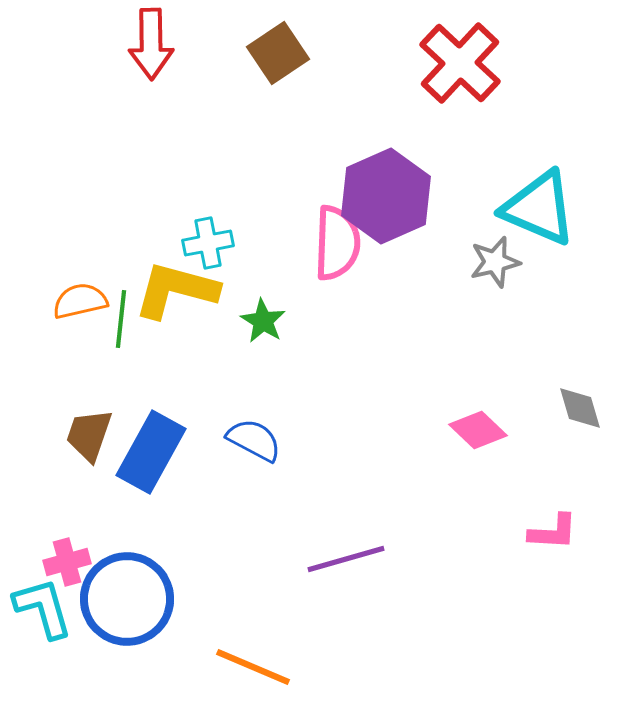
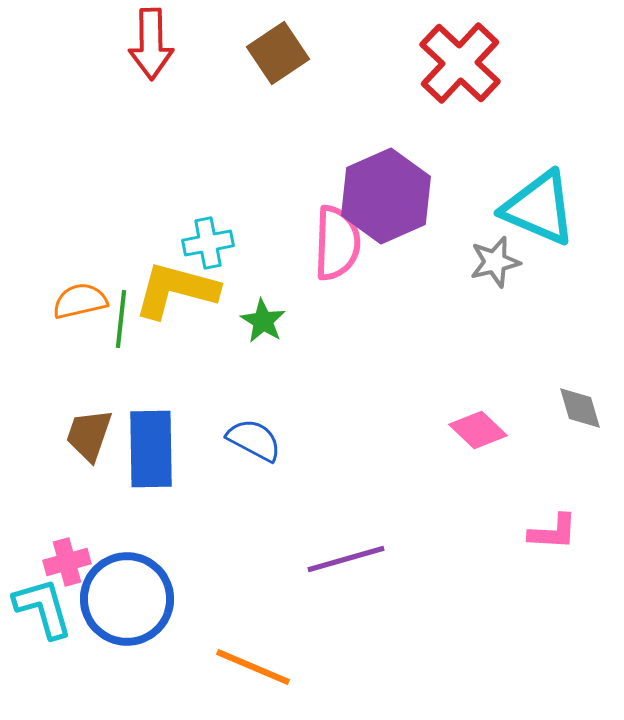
blue rectangle: moved 3 px up; rotated 30 degrees counterclockwise
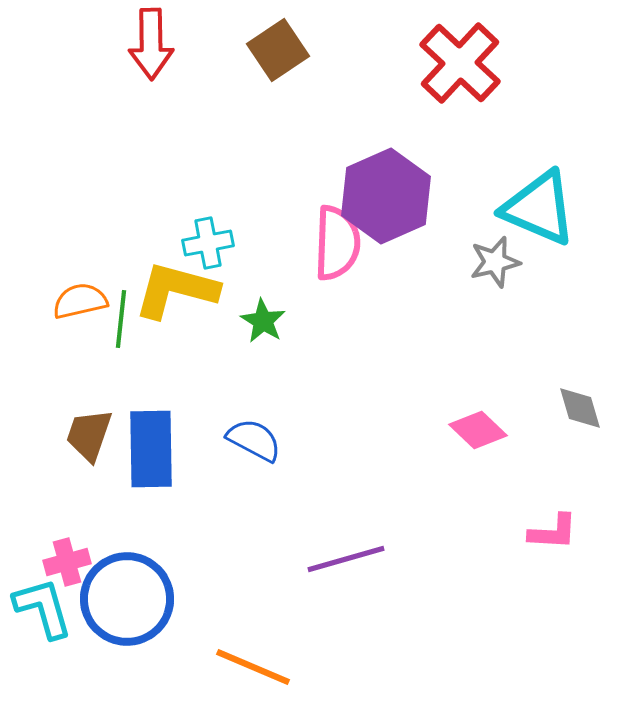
brown square: moved 3 px up
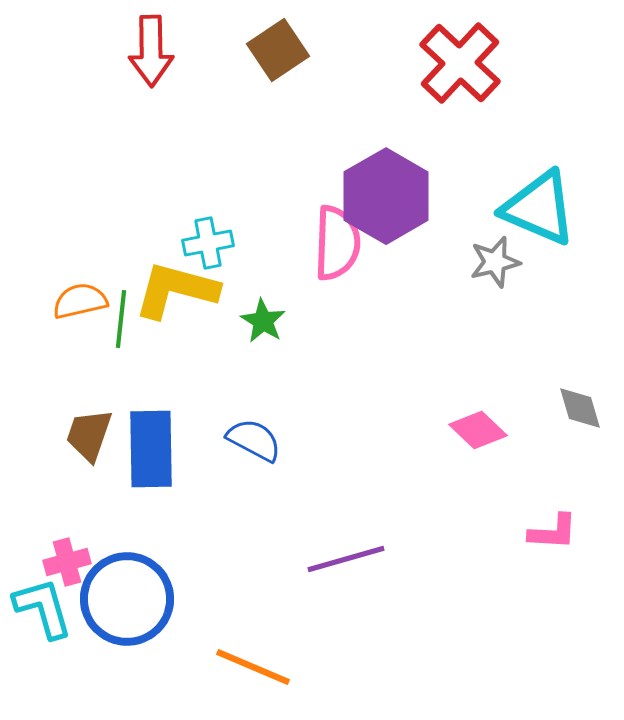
red arrow: moved 7 px down
purple hexagon: rotated 6 degrees counterclockwise
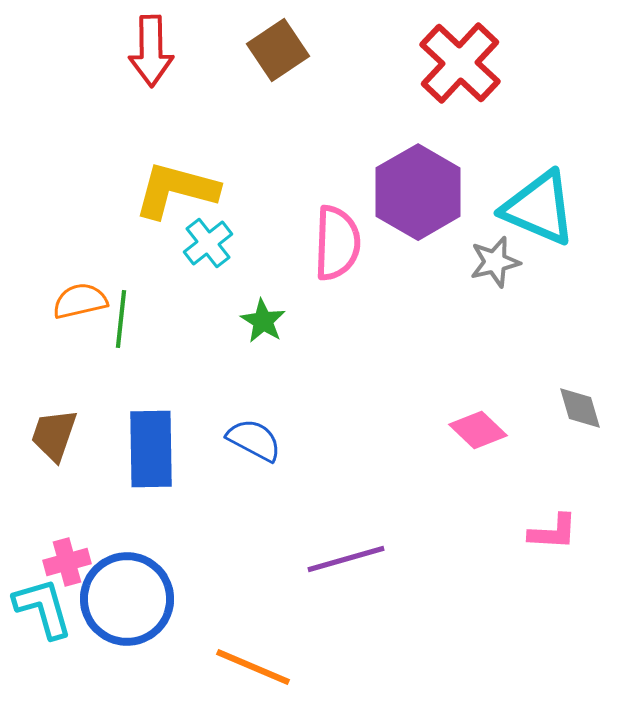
purple hexagon: moved 32 px right, 4 px up
cyan cross: rotated 27 degrees counterclockwise
yellow L-shape: moved 100 px up
brown trapezoid: moved 35 px left
